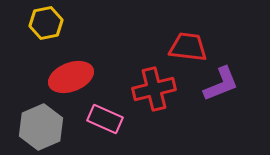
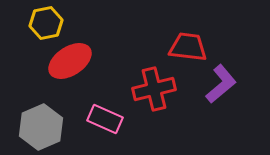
red ellipse: moved 1 px left, 16 px up; rotated 12 degrees counterclockwise
purple L-shape: rotated 18 degrees counterclockwise
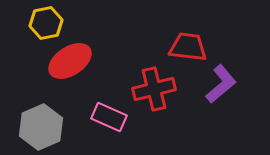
pink rectangle: moved 4 px right, 2 px up
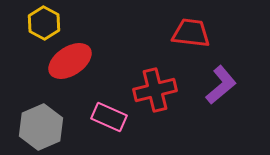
yellow hexagon: moved 2 px left; rotated 20 degrees counterclockwise
red trapezoid: moved 3 px right, 14 px up
purple L-shape: moved 1 px down
red cross: moved 1 px right, 1 px down
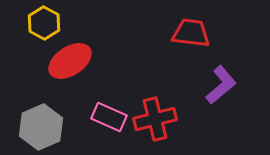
red cross: moved 29 px down
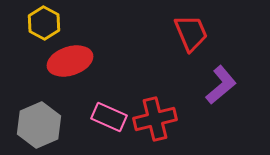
red trapezoid: rotated 60 degrees clockwise
red ellipse: rotated 15 degrees clockwise
gray hexagon: moved 2 px left, 2 px up
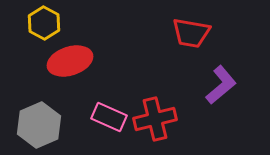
red trapezoid: rotated 123 degrees clockwise
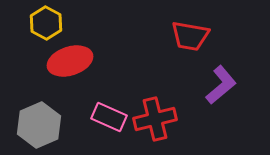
yellow hexagon: moved 2 px right
red trapezoid: moved 1 px left, 3 px down
